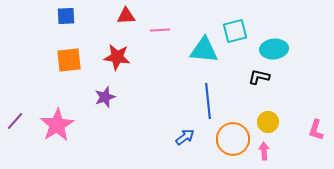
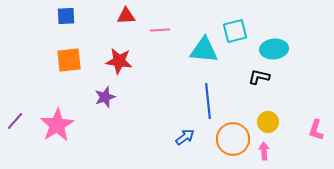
red star: moved 2 px right, 4 px down
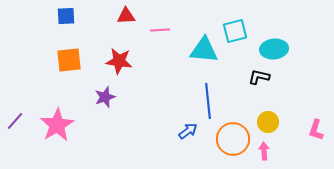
blue arrow: moved 3 px right, 6 px up
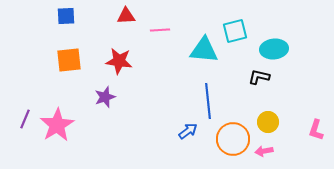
purple line: moved 10 px right, 2 px up; rotated 18 degrees counterclockwise
pink arrow: rotated 96 degrees counterclockwise
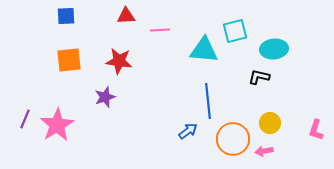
yellow circle: moved 2 px right, 1 px down
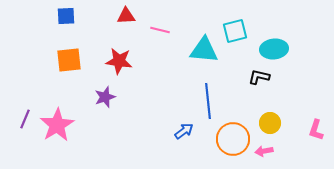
pink line: rotated 18 degrees clockwise
blue arrow: moved 4 px left
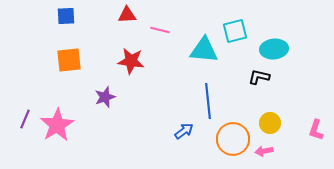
red triangle: moved 1 px right, 1 px up
red star: moved 12 px right
